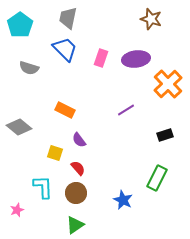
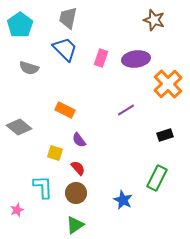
brown star: moved 3 px right, 1 px down
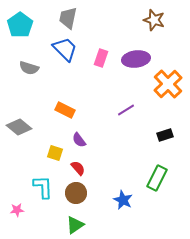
pink star: rotated 16 degrees clockwise
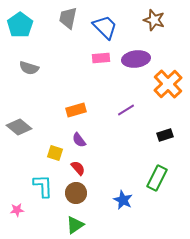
blue trapezoid: moved 40 px right, 22 px up
pink rectangle: rotated 66 degrees clockwise
orange rectangle: moved 11 px right; rotated 42 degrees counterclockwise
cyan L-shape: moved 1 px up
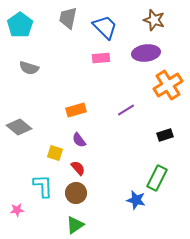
purple ellipse: moved 10 px right, 6 px up
orange cross: moved 1 px down; rotated 12 degrees clockwise
blue star: moved 13 px right; rotated 12 degrees counterclockwise
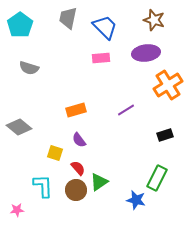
brown circle: moved 3 px up
green triangle: moved 24 px right, 43 px up
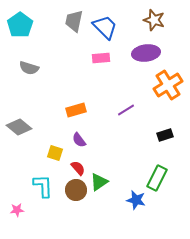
gray trapezoid: moved 6 px right, 3 px down
